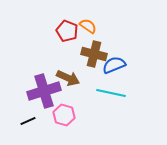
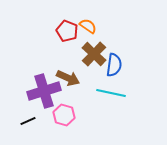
brown cross: rotated 30 degrees clockwise
blue semicircle: rotated 120 degrees clockwise
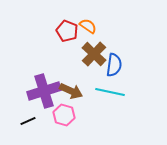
brown arrow: moved 3 px right, 13 px down
cyan line: moved 1 px left, 1 px up
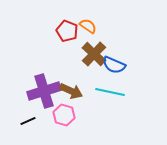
blue semicircle: rotated 105 degrees clockwise
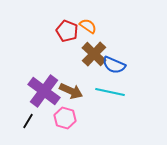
purple cross: rotated 36 degrees counterclockwise
pink hexagon: moved 1 px right, 3 px down
black line: rotated 35 degrees counterclockwise
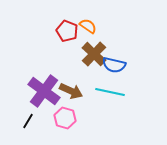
blue semicircle: rotated 10 degrees counterclockwise
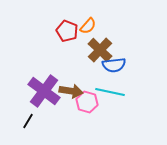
orange semicircle: rotated 96 degrees clockwise
brown cross: moved 6 px right, 4 px up
blue semicircle: rotated 20 degrees counterclockwise
brown arrow: rotated 15 degrees counterclockwise
pink hexagon: moved 22 px right, 16 px up
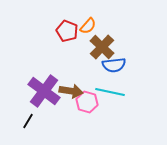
brown cross: moved 2 px right, 3 px up
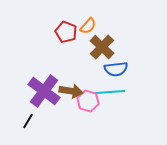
red pentagon: moved 1 px left, 1 px down
blue semicircle: moved 2 px right, 4 px down
cyan line: rotated 16 degrees counterclockwise
pink hexagon: moved 1 px right, 1 px up
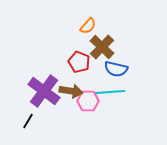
red pentagon: moved 13 px right, 30 px down
blue semicircle: rotated 20 degrees clockwise
pink hexagon: rotated 15 degrees counterclockwise
